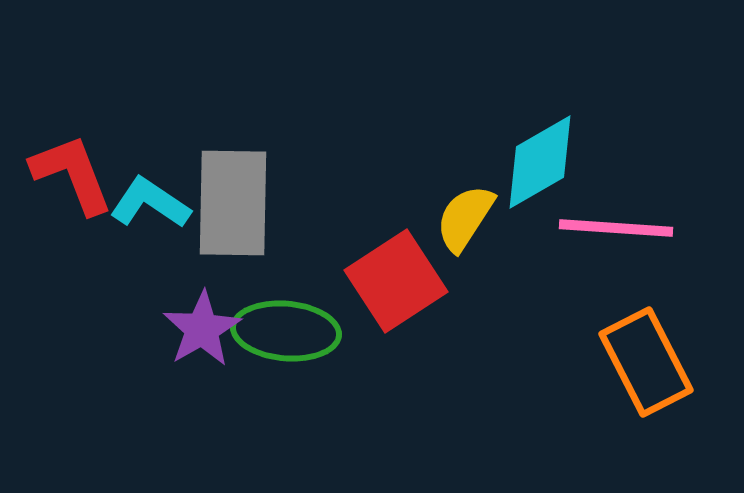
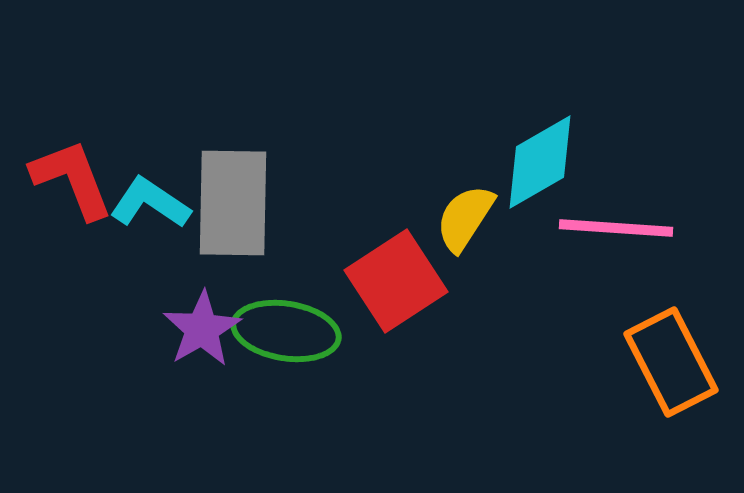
red L-shape: moved 5 px down
green ellipse: rotated 4 degrees clockwise
orange rectangle: moved 25 px right
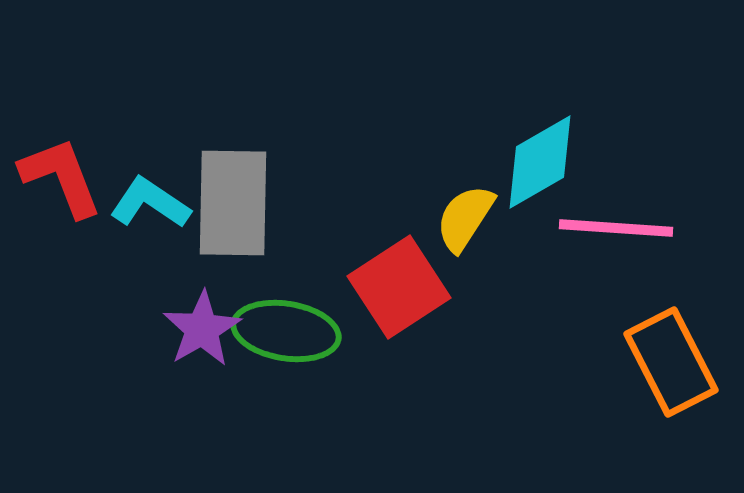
red L-shape: moved 11 px left, 2 px up
red square: moved 3 px right, 6 px down
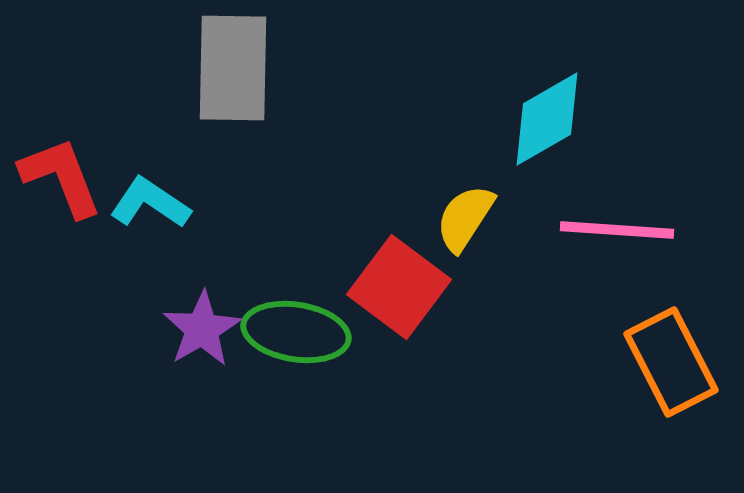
cyan diamond: moved 7 px right, 43 px up
gray rectangle: moved 135 px up
pink line: moved 1 px right, 2 px down
red square: rotated 20 degrees counterclockwise
green ellipse: moved 10 px right, 1 px down
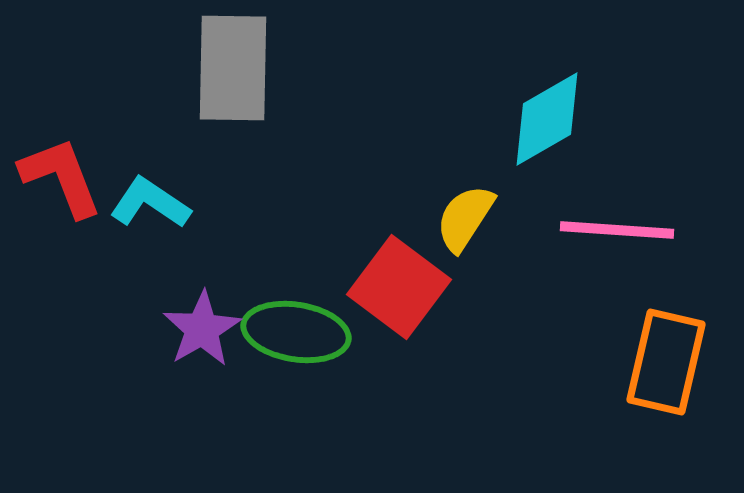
orange rectangle: moved 5 px left; rotated 40 degrees clockwise
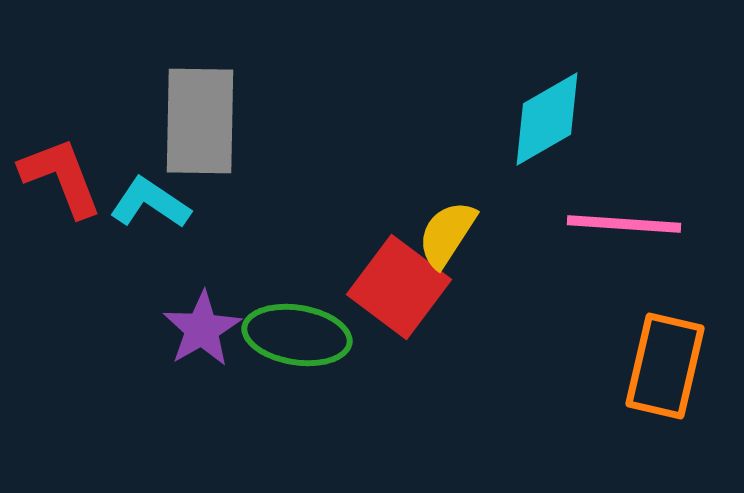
gray rectangle: moved 33 px left, 53 px down
yellow semicircle: moved 18 px left, 16 px down
pink line: moved 7 px right, 6 px up
green ellipse: moved 1 px right, 3 px down
orange rectangle: moved 1 px left, 4 px down
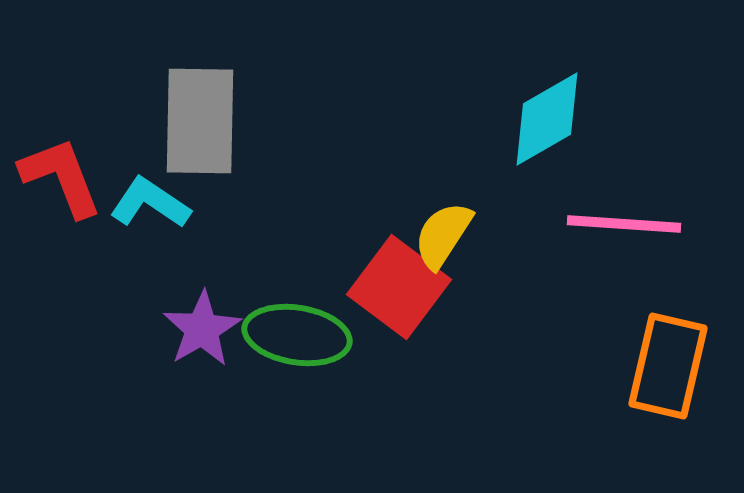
yellow semicircle: moved 4 px left, 1 px down
orange rectangle: moved 3 px right
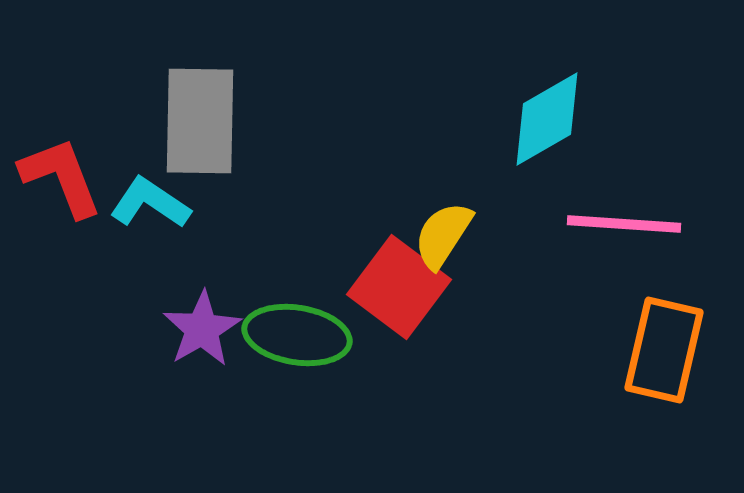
orange rectangle: moved 4 px left, 16 px up
